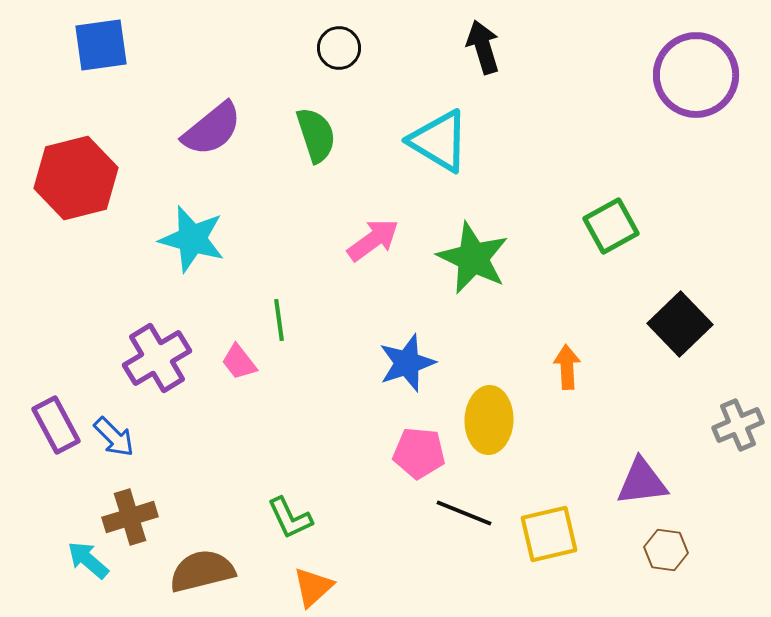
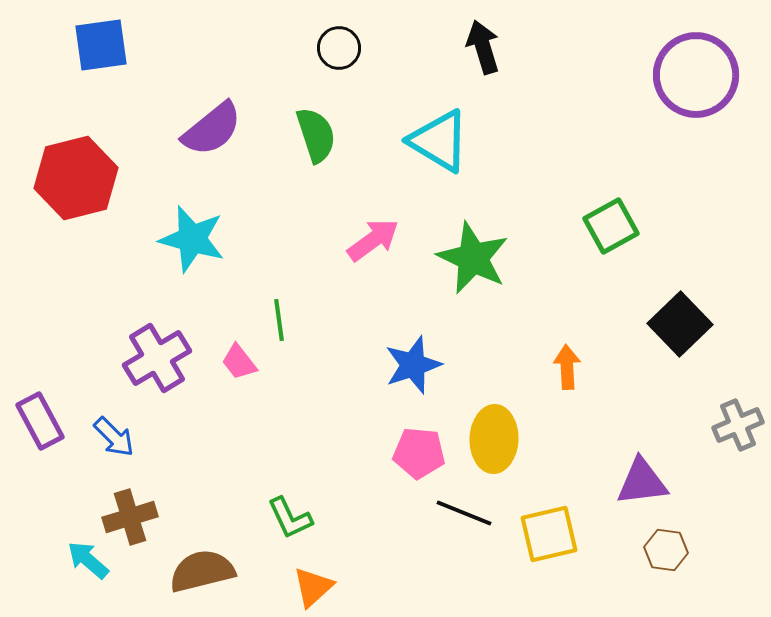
blue star: moved 6 px right, 2 px down
yellow ellipse: moved 5 px right, 19 px down
purple rectangle: moved 16 px left, 4 px up
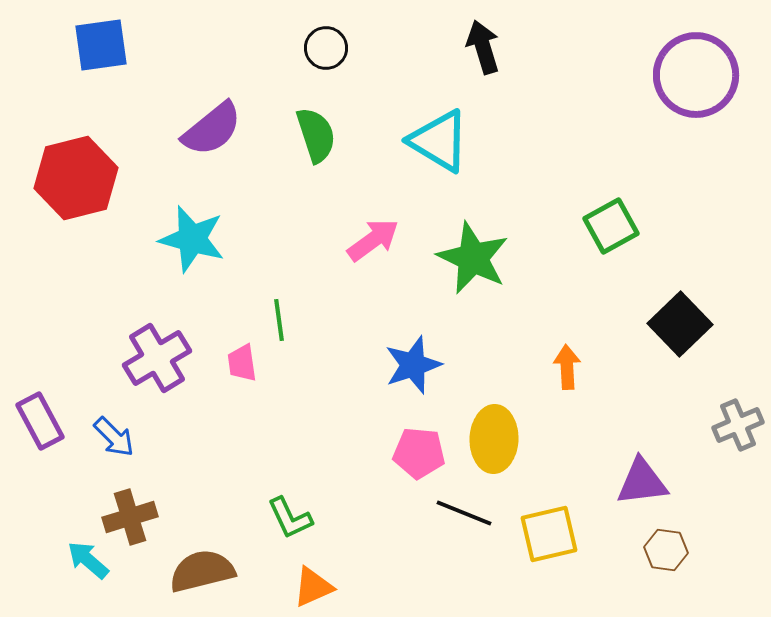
black circle: moved 13 px left
pink trapezoid: moved 3 px right, 1 px down; rotated 30 degrees clockwise
orange triangle: rotated 18 degrees clockwise
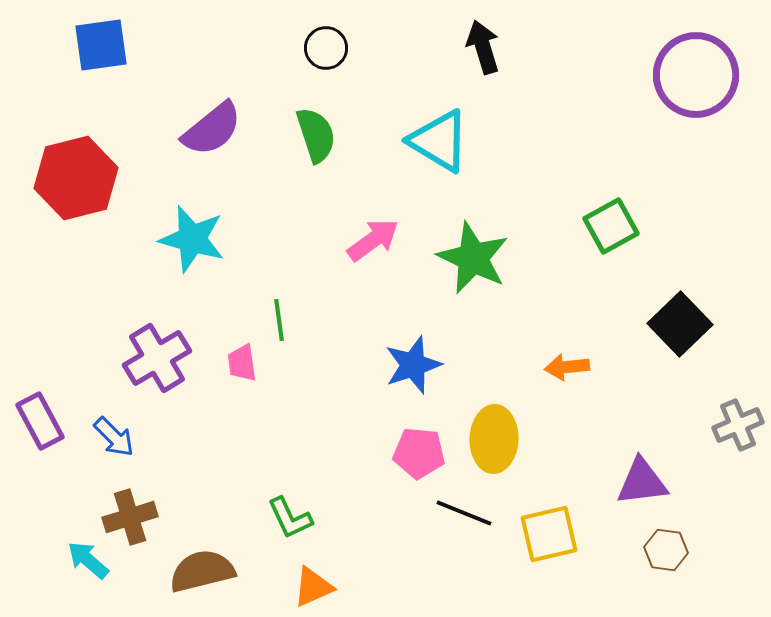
orange arrow: rotated 93 degrees counterclockwise
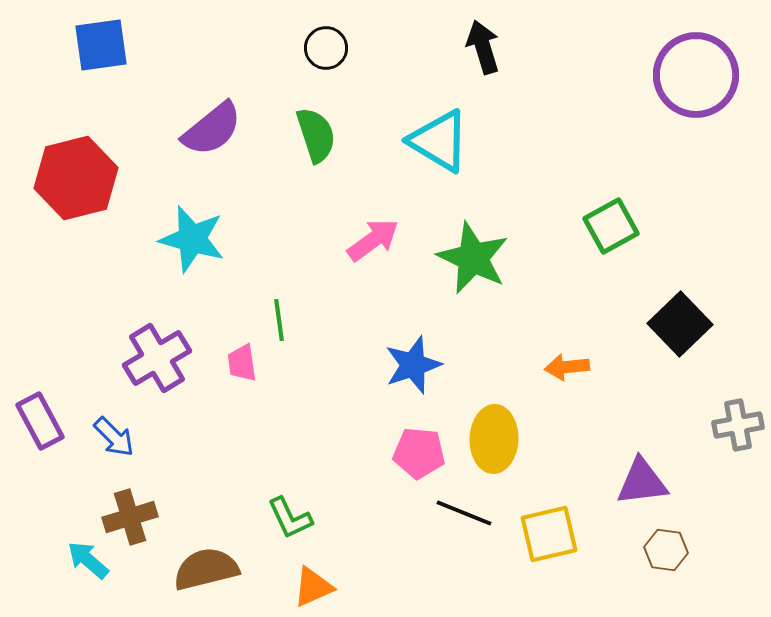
gray cross: rotated 12 degrees clockwise
brown semicircle: moved 4 px right, 2 px up
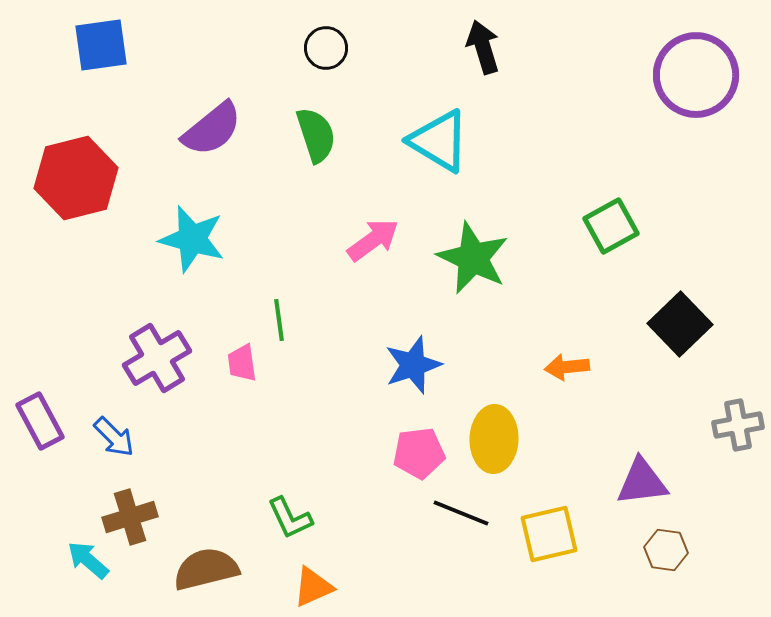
pink pentagon: rotated 12 degrees counterclockwise
black line: moved 3 px left
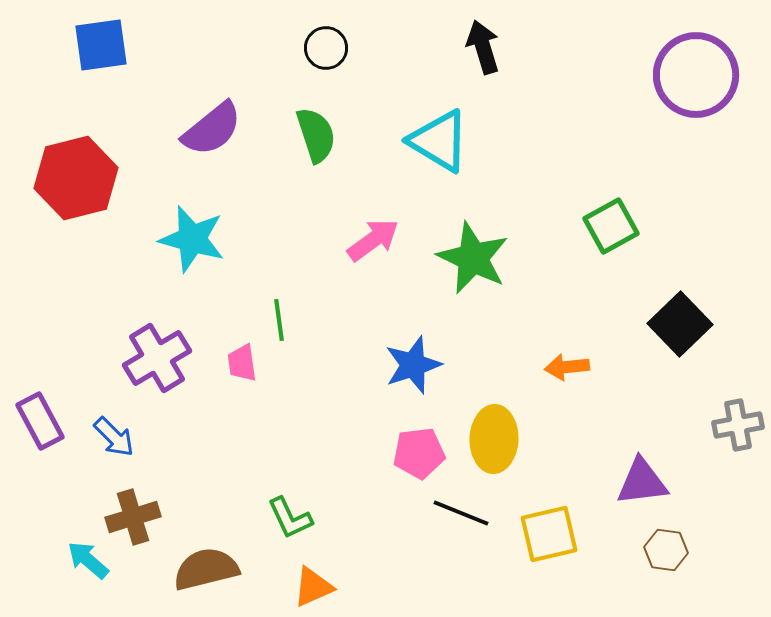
brown cross: moved 3 px right
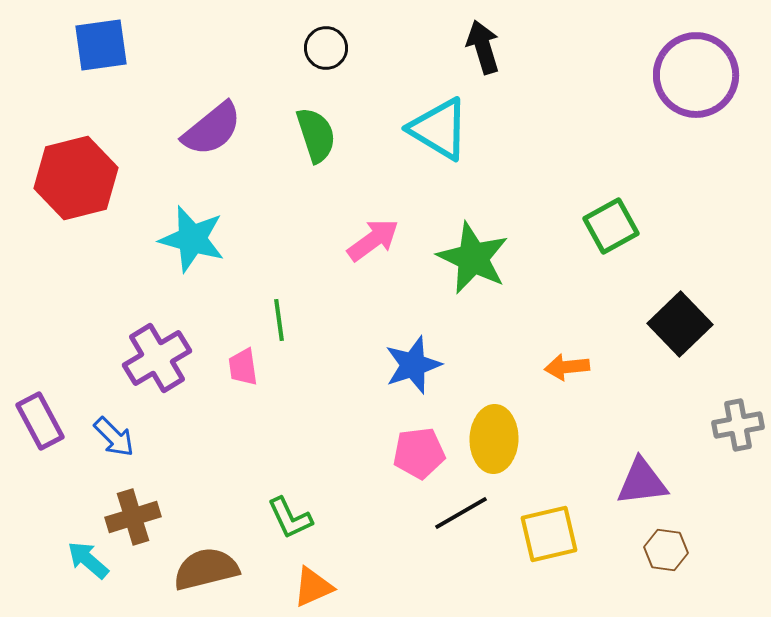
cyan triangle: moved 12 px up
pink trapezoid: moved 1 px right, 4 px down
black line: rotated 52 degrees counterclockwise
